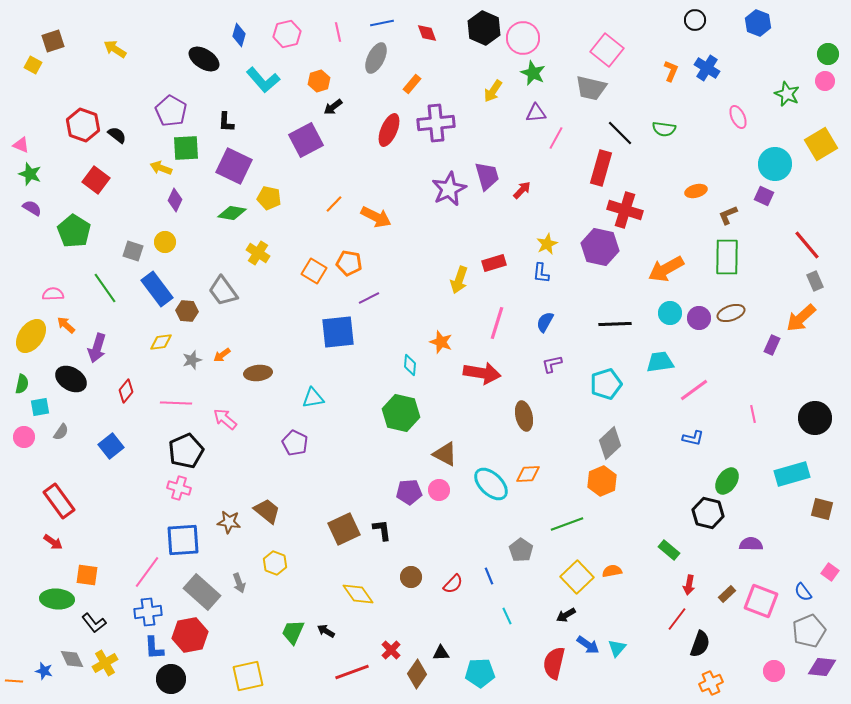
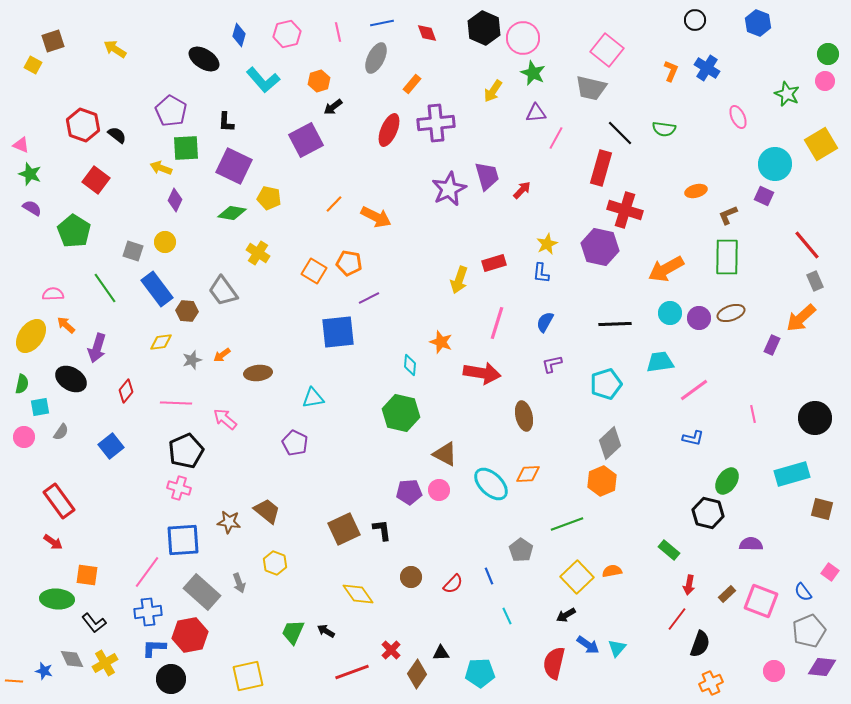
blue L-shape at (154, 648): rotated 95 degrees clockwise
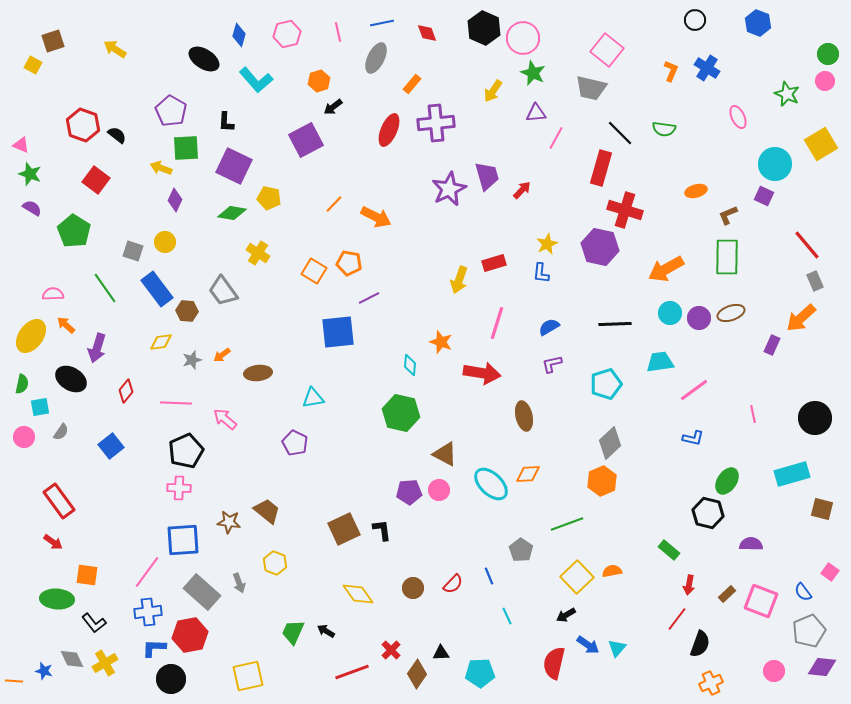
cyan L-shape at (263, 80): moved 7 px left
blue semicircle at (545, 322): moved 4 px right, 5 px down; rotated 30 degrees clockwise
pink cross at (179, 488): rotated 15 degrees counterclockwise
brown circle at (411, 577): moved 2 px right, 11 px down
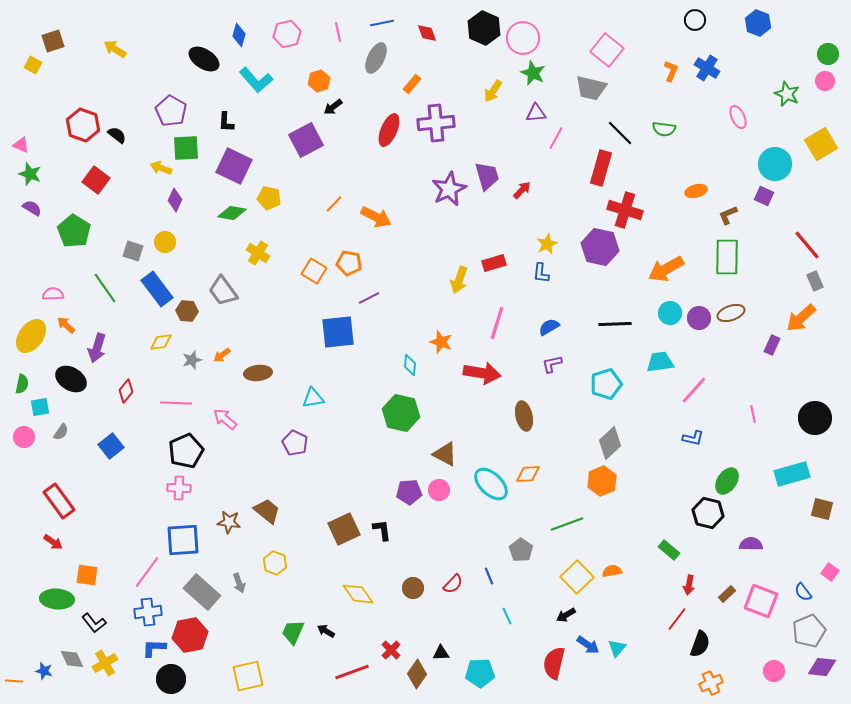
pink line at (694, 390): rotated 12 degrees counterclockwise
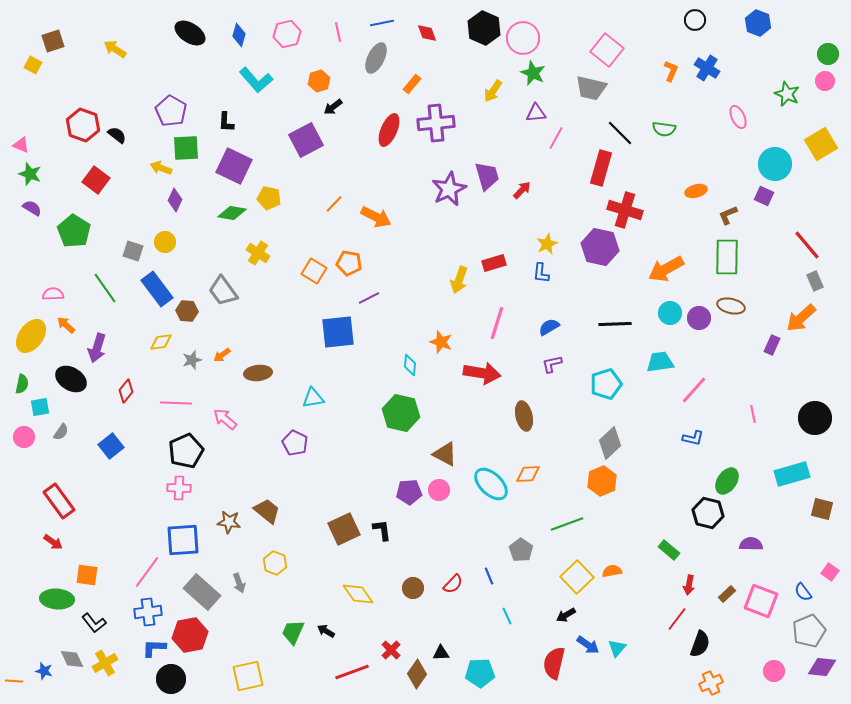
black ellipse at (204, 59): moved 14 px left, 26 px up
brown ellipse at (731, 313): moved 7 px up; rotated 32 degrees clockwise
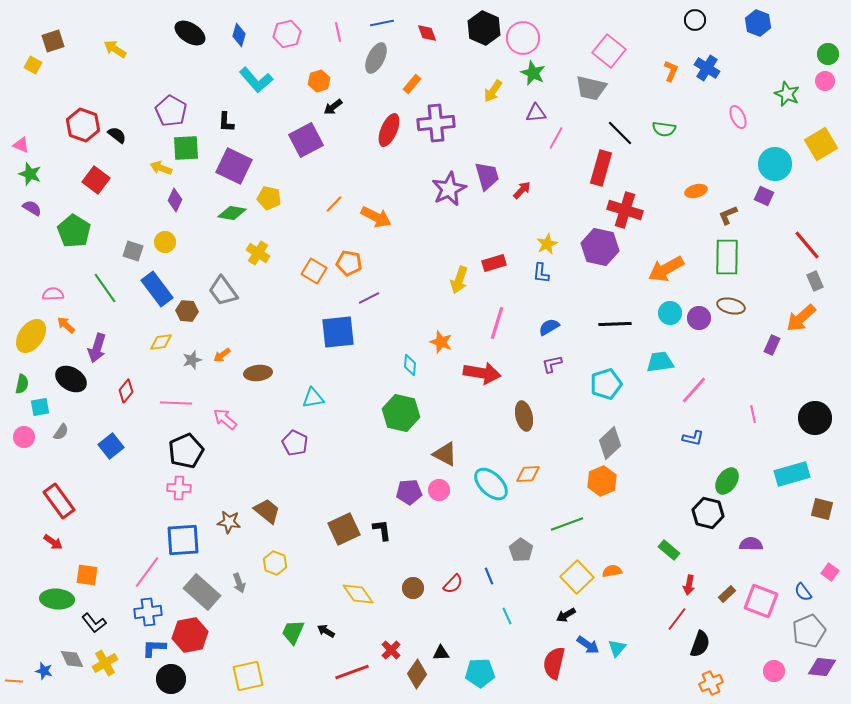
pink square at (607, 50): moved 2 px right, 1 px down
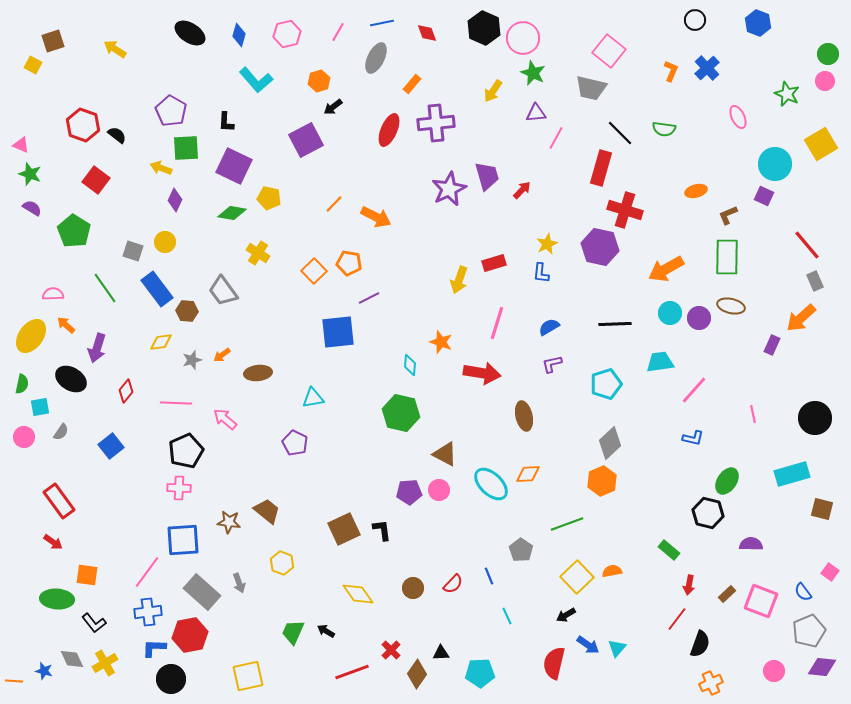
pink line at (338, 32): rotated 42 degrees clockwise
blue cross at (707, 68): rotated 15 degrees clockwise
orange square at (314, 271): rotated 15 degrees clockwise
yellow hexagon at (275, 563): moved 7 px right
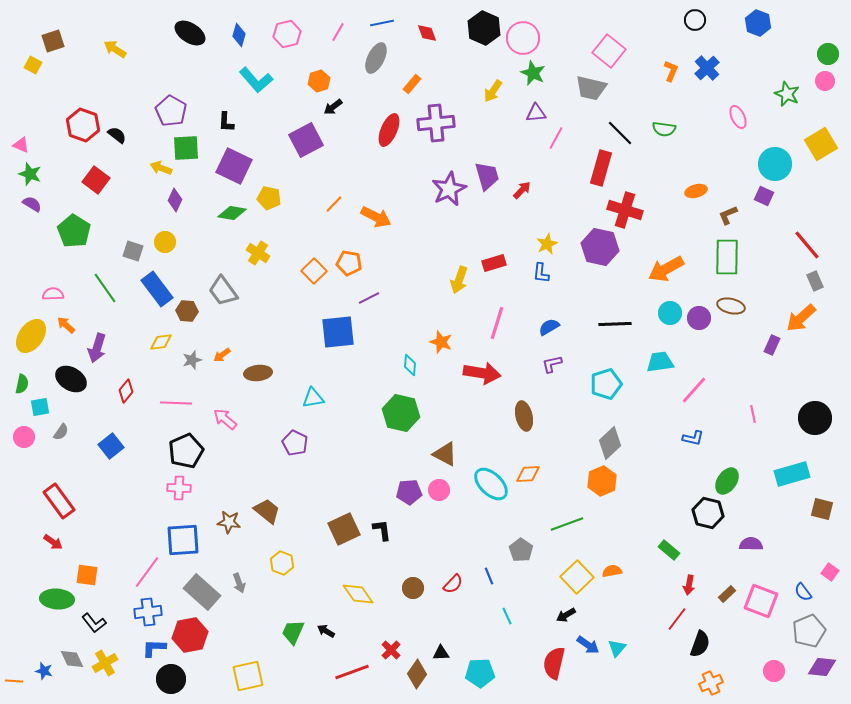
purple semicircle at (32, 208): moved 4 px up
